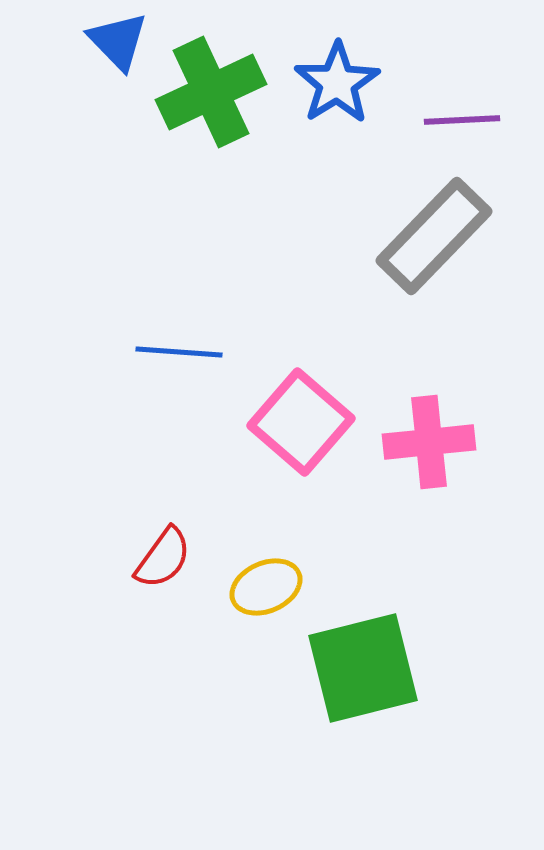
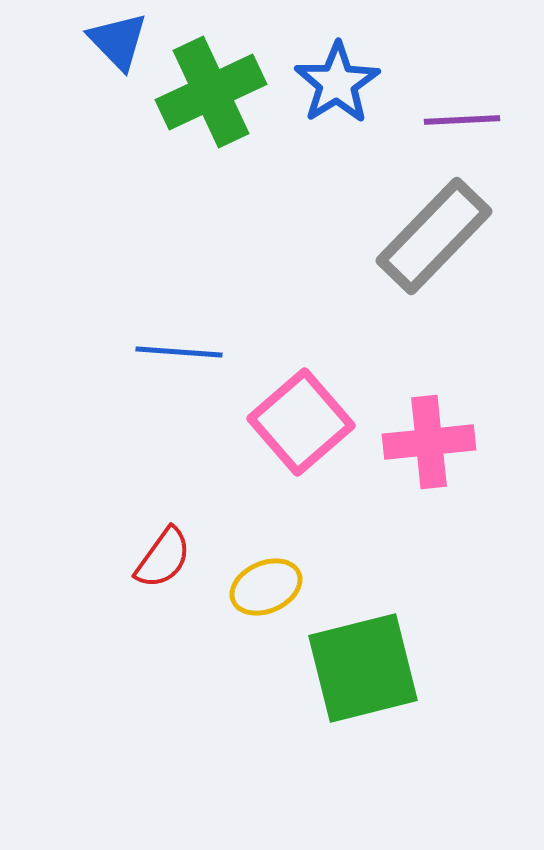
pink square: rotated 8 degrees clockwise
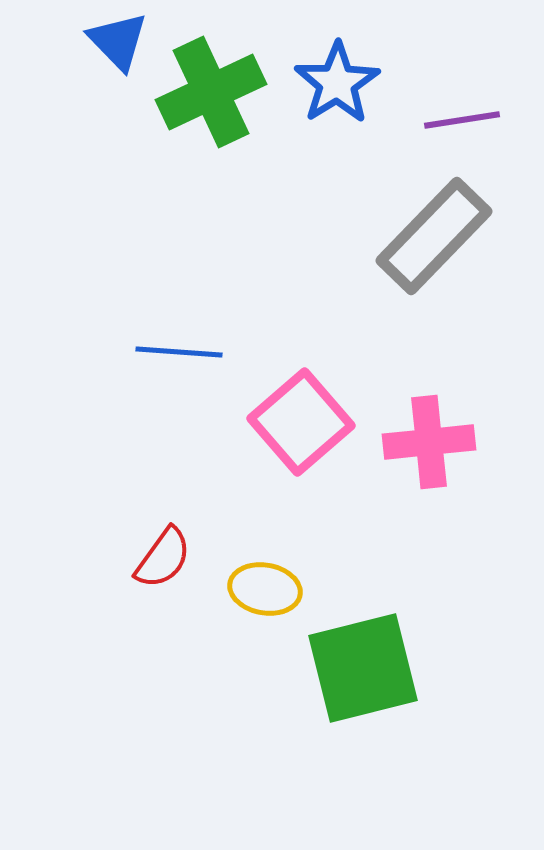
purple line: rotated 6 degrees counterclockwise
yellow ellipse: moved 1 px left, 2 px down; rotated 34 degrees clockwise
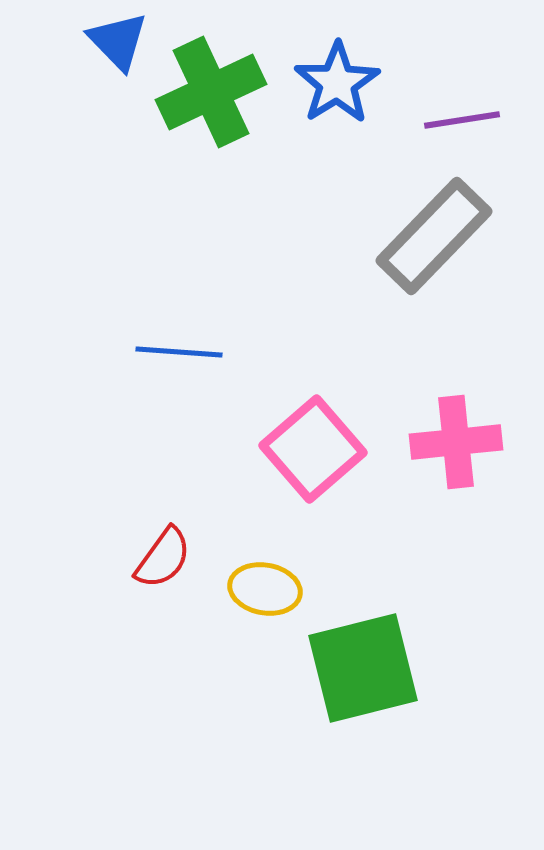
pink square: moved 12 px right, 27 px down
pink cross: moved 27 px right
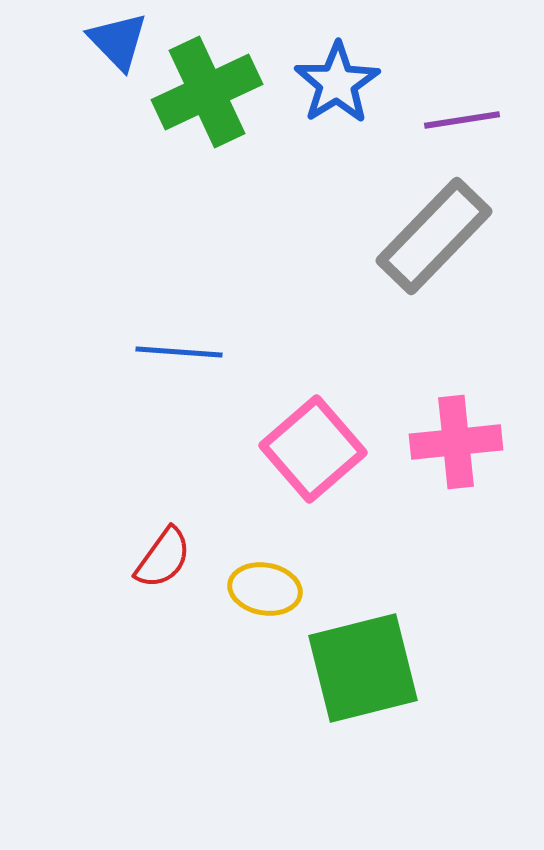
green cross: moved 4 px left
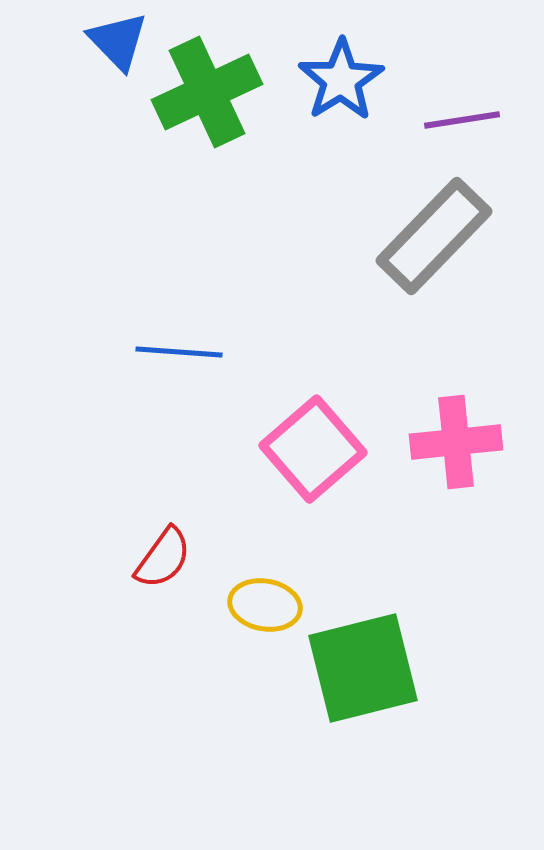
blue star: moved 4 px right, 3 px up
yellow ellipse: moved 16 px down
